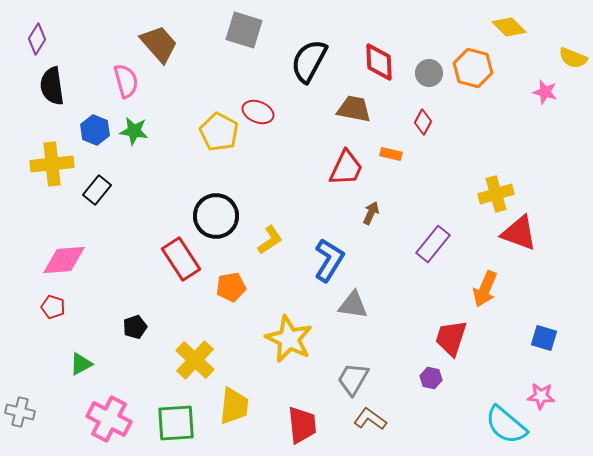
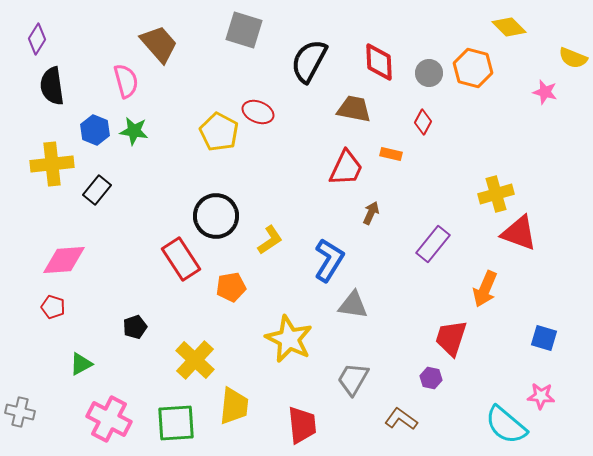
brown L-shape at (370, 419): moved 31 px right
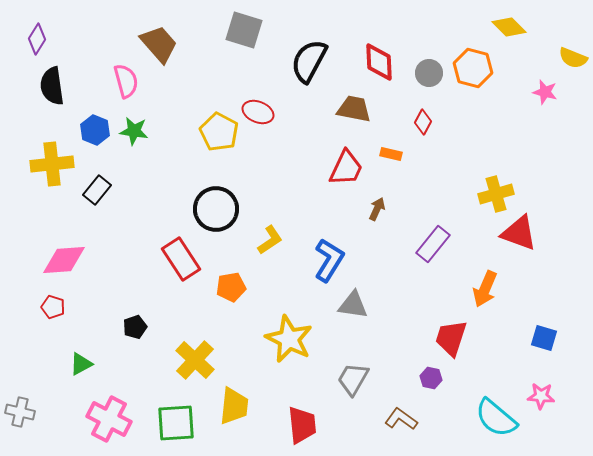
brown arrow at (371, 213): moved 6 px right, 4 px up
black circle at (216, 216): moved 7 px up
cyan semicircle at (506, 425): moved 10 px left, 7 px up
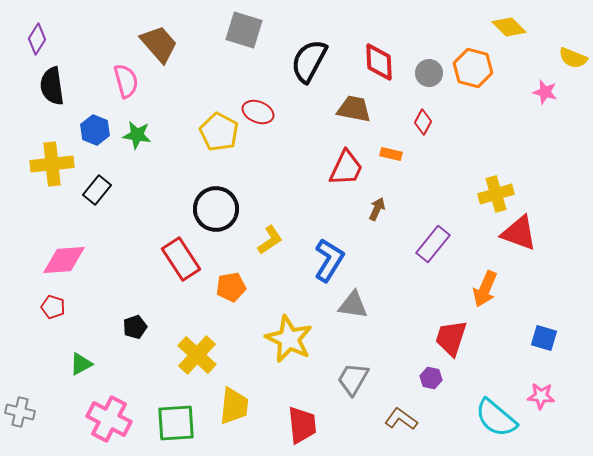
green star at (134, 131): moved 3 px right, 4 px down
yellow cross at (195, 360): moved 2 px right, 5 px up
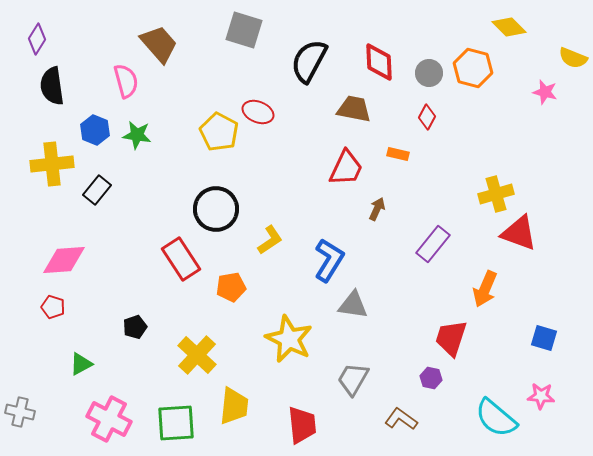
red diamond at (423, 122): moved 4 px right, 5 px up
orange rectangle at (391, 154): moved 7 px right
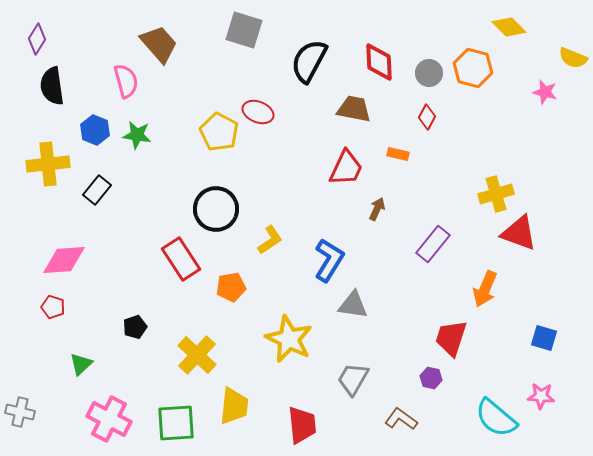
yellow cross at (52, 164): moved 4 px left
green triangle at (81, 364): rotated 15 degrees counterclockwise
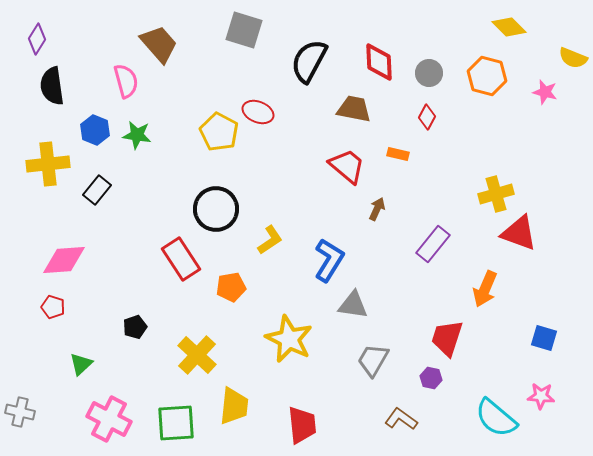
orange hexagon at (473, 68): moved 14 px right, 8 px down
red trapezoid at (346, 168): moved 1 px right, 2 px up; rotated 75 degrees counterclockwise
red trapezoid at (451, 338): moved 4 px left
gray trapezoid at (353, 379): moved 20 px right, 19 px up
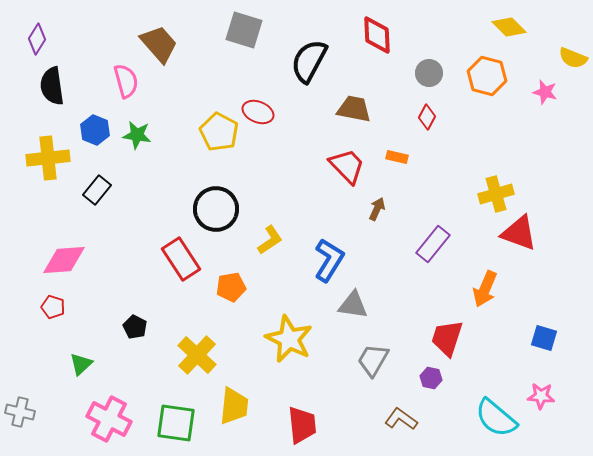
red diamond at (379, 62): moved 2 px left, 27 px up
orange rectangle at (398, 154): moved 1 px left, 3 px down
yellow cross at (48, 164): moved 6 px up
red trapezoid at (347, 166): rotated 6 degrees clockwise
black pentagon at (135, 327): rotated 25 degrees counterclockwise
green square at (176, 423): rotated 12 degrees clockwise
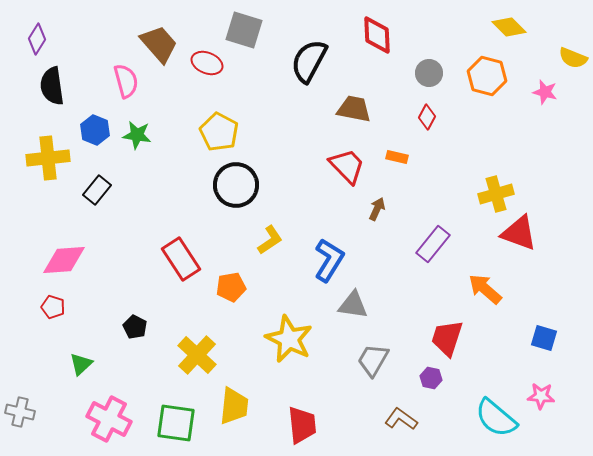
red ellipse at (258, 112): moved 51 px left, 49 px up
black circle at (216, 209): moved 20 px right, 24 px up
orange arrow at (485, 289): rotated 108 degrees clockwise
